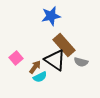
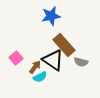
black triangle: moved 2 px left
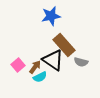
pink square: moved 2 px right, 7 px down
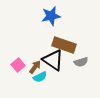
brown rectangle: rotated 30 degrees counterclockwise
gray semicircle: rotated 32 degrees counterclockwise
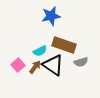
black triangle: moved 5 px down
cyan semicircle: moved 26 px up
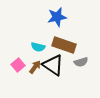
blue star: moved 6 px right, 1 px down
cyan semicircle: moved 2 px left, 4 px up; rotated 40 degrees clockwise
